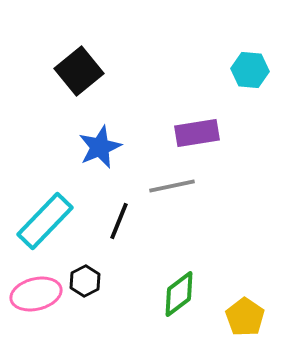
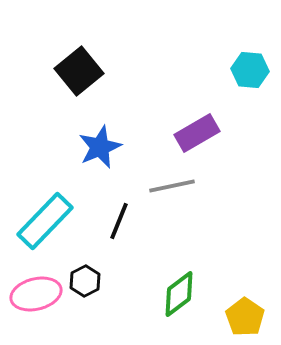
purple rectangle: rotated 21 degrees counterclockwise
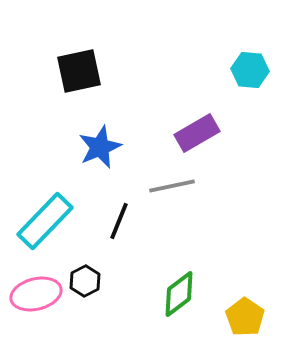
black square: rotated 27 degrees clockwise
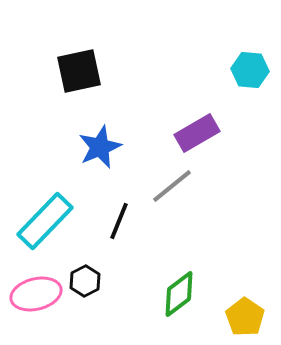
gray line: rotated 27 degrees counterclockwise
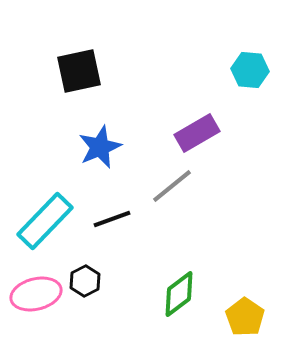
black line: moved 7 px left, 2 px up; rotated 48 degrees clockwise
